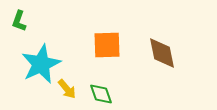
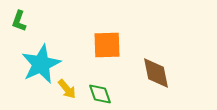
brown diamond: moved 6 px left, 20 px down
green diamond: moved 1 px left
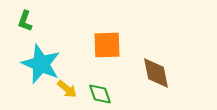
green L-shape: moved 6 px right
cyan star: rotated 24 degrees counterclockwise
yellow arrow: rotated 10 degrees counterclockwise
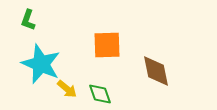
green L-shape: moved 3 px right, 1 px up
brown diamond: moved 2 px up
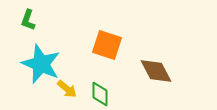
orange square: rotated 20 degrees clockwise
brown diamond: rotated 16 degrees counterclockwise
green diamond: rotated 20 degrees clockwise
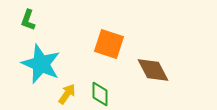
orange square: moved 2 px right, 1 px up
brown diamond: moved 3 px left, 1 px up
yellow arrow: moved 5 px down; rotated 95 degrees counterclockwise
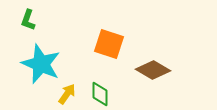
brown diamond: rotated 32 degrees counterclockwise
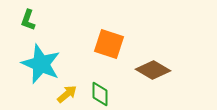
yellow arrow: rotated 15 degrees clockwise
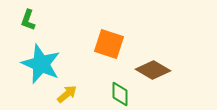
green diamond: moved 20 px right
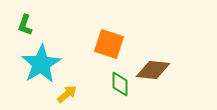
green L-shape: moved 3 px left, 5 px down
cyan star: rotated 18 degrees clockwise
brown diamond: rotated 24 degrees counterclockwise
green diamond: moved 10 px up
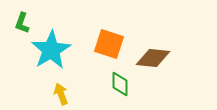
green L-shape: moved 3 px left, 2 px up
cyan star: moved 10 px right, 14 px up
brown diamond: moved 12 px up
yellow arrow: moved 6 px left; rotated 70 degrees counterclockwise
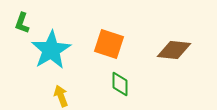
brown diamond: moved 21 px right, 8 px up
yellow arrow: moved 2 px down
